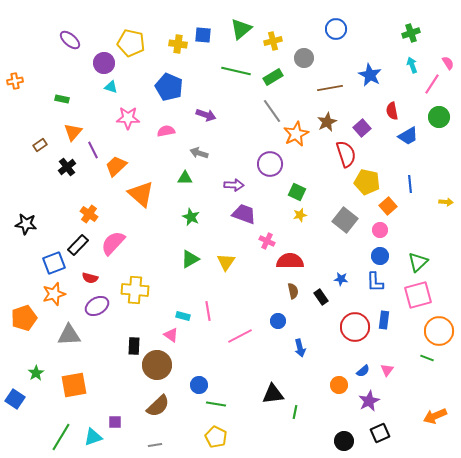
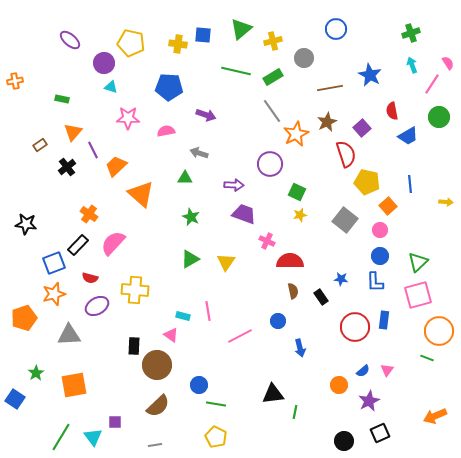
blue pentagon at (169, 87): rotated 20 degrees counterclockwise
cyan triangle at (93, 437): rotated 48 degrees counterclockwise
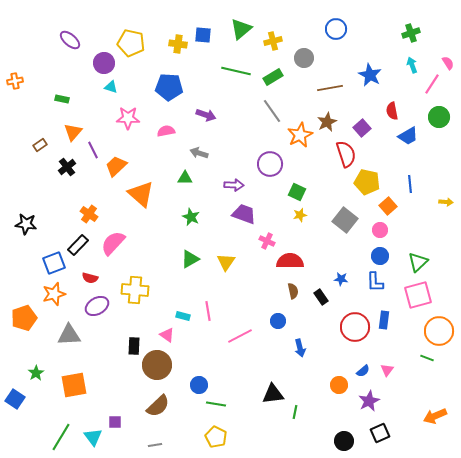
orange star at (296, 134): moved 4 px right, 1 px down
pink triangle at (171, 335): moved 4 px left
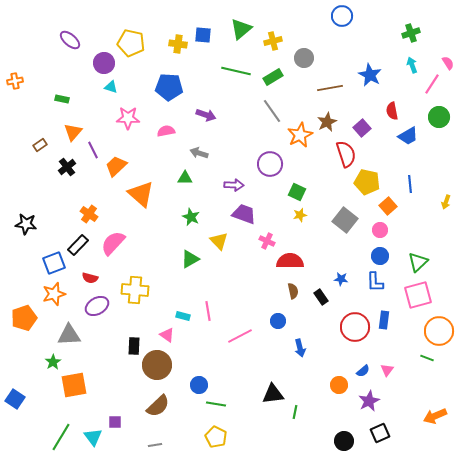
blue circle at (336, 29): moved 6 px right, 13 px up
yellow arrow at (446, 202): rotated 104 degrees clockwise
yellow triangle at (226, 262): moved 7 px left, 21 px up; rotated 18 degrees counterclockwise
green star at (36, 373): moved 17 px right, 11 px up
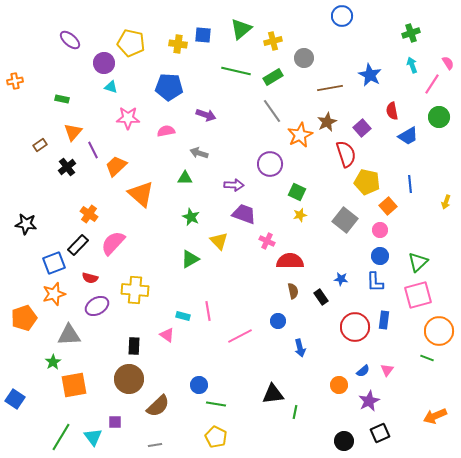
brown circle at (157, 365): moved 28 px left, 14 px down
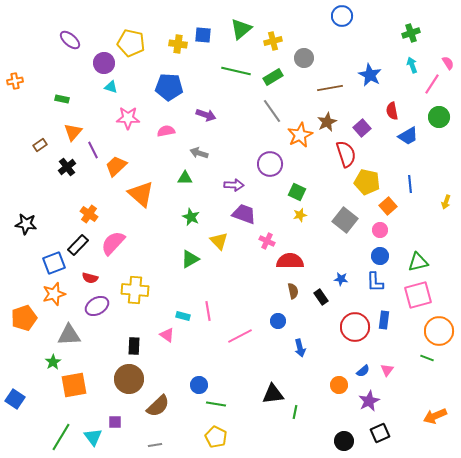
green triangle at (418, 262): rotated 30 degrees clockwise
